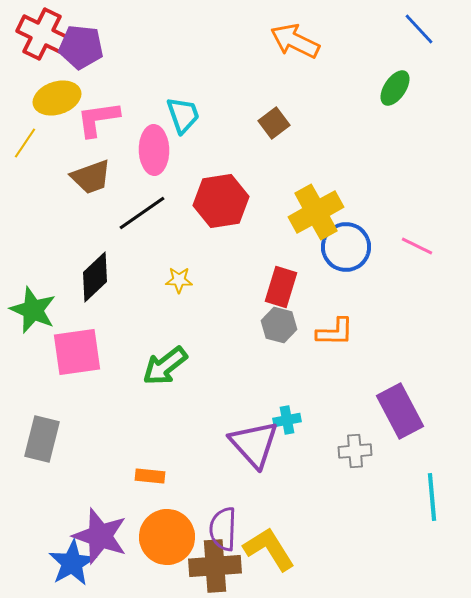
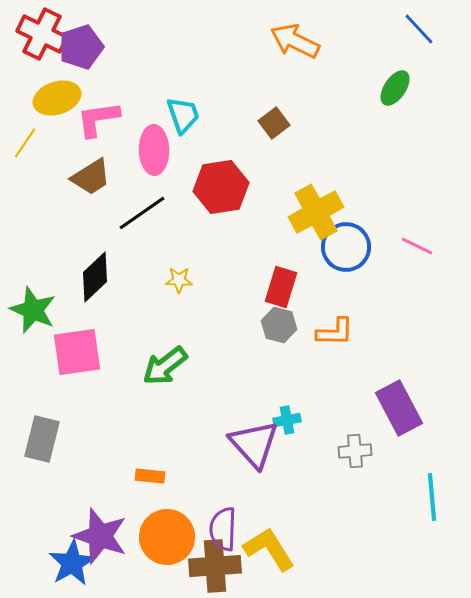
purple pentagon: rotated 24 degrees counterclockwise
brown trapezoid: rotated 12 degrees counterclockwise
red hexagon: moved 14 px up
purple rectangle: moved 1 px left, 3 px up
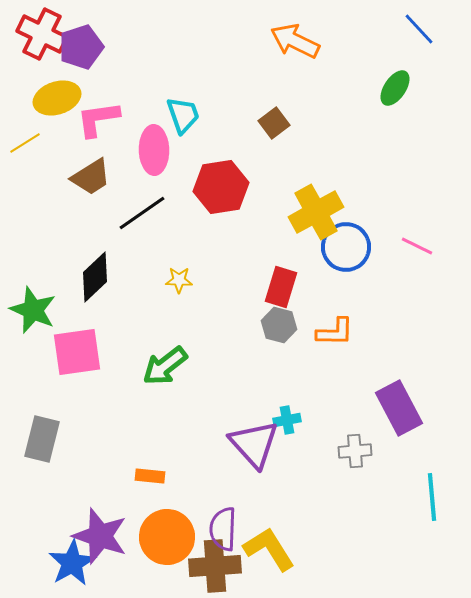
yellow line: rotated 24 degrees clockwise
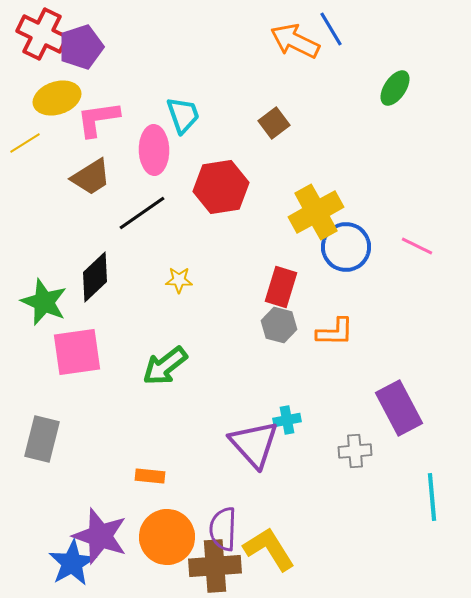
blue line: moved 88 px left; rotated 12 degrees clockwise
green star: moved 11 px right, 8 px up
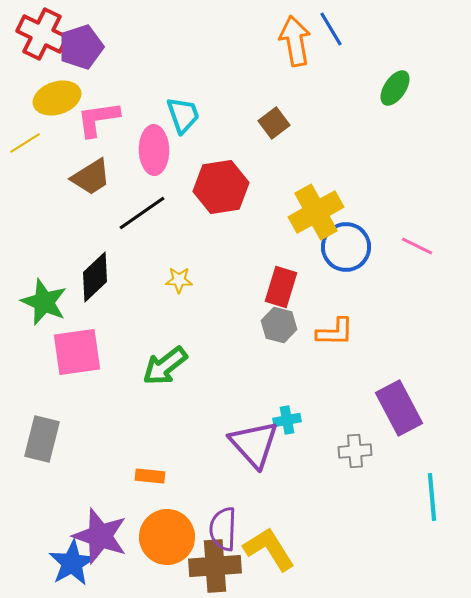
orange arrow: rotated 54 degrees clockwise
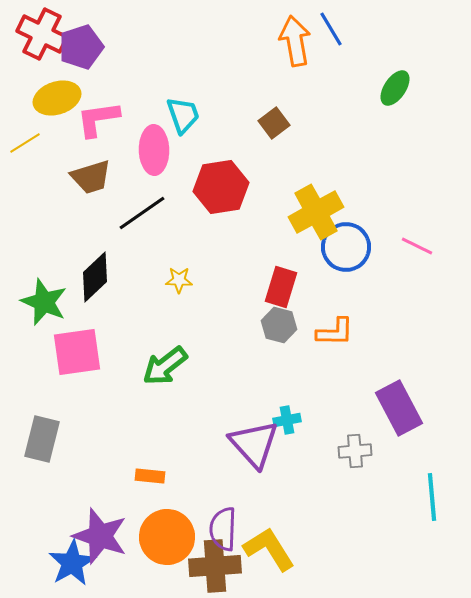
brown trapezoid: rotated 15 degrees clockwise
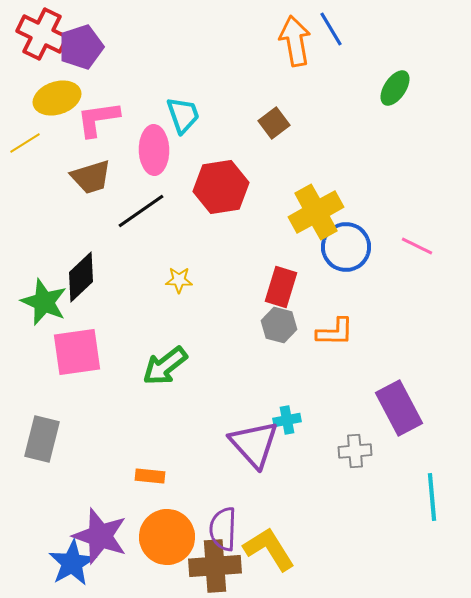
black line: moved 1 px left, 2 px up
black diamond: moved 14 px left
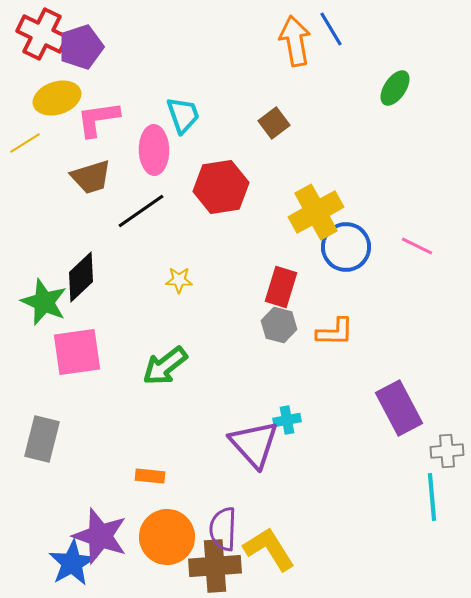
gray cross: moved 92 px right
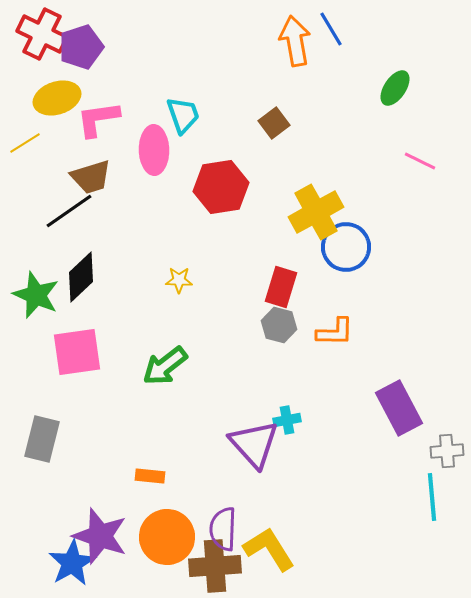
black line: moved 72 px left
pink line: moved 3 px right, 85 px up
green star: moved 8 px left, 7 px up
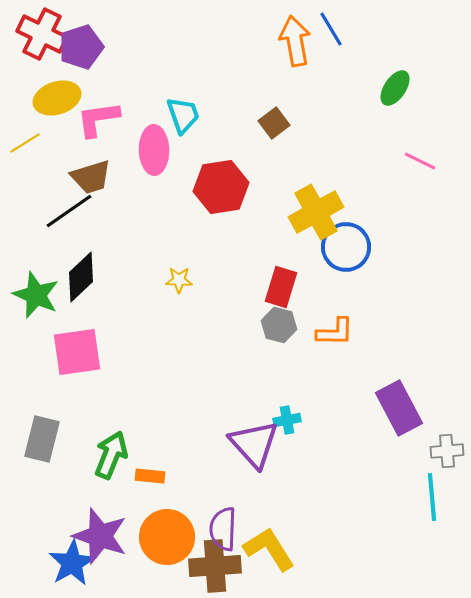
green arrow: moved 54 px left, 89 px down; rotated 150 degrees clockwise
